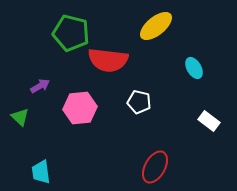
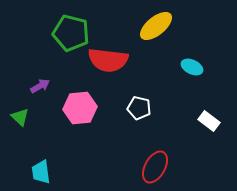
cyan ellipse: moved 2 px left, 1 px up; rotated 35 degrees counterclockwise
white pentagon: moved 6 px down
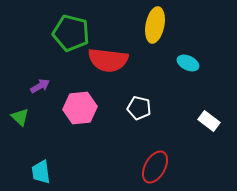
yellow ellipse: moved 1 px left, 1 px up; rotated 40 degrees counterclockwise
cyan ellipse: moved 4 px left, 4 px up
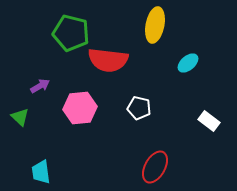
cyan ellipse: rotated 65 degrees counterclockwise
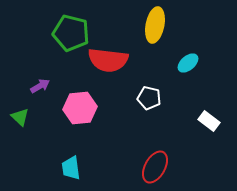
white pentagon: moved 10 px right, 10 px up
cyan trapezoid: moved 30 px right, 4 px up
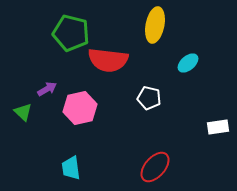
purple arrow: moved 7 px right, 3 px down
pink hexagon: rotated 8 degrees counterclockwise
green triangle: moved 3 px right, 5 px up
white rectangle: moved 9 px right, 6 px down; rotated 45 degrees counterclockwise
red ellipse: rotated 12 degrees clockwise
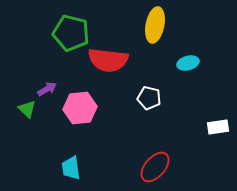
cyan ellipse: rotated 25 degrees clockwise
pink hexagon: rotated 8 degrees clockwise
green triangle: moved 4 px right, 3 px up
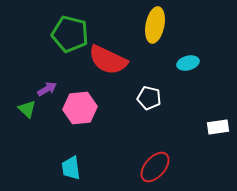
green pentagon: moved 1 px left, 1 px down
red semicircle: rotated 18 degrees clockwise
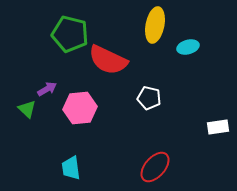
cyan ellipse: moved 16 px up
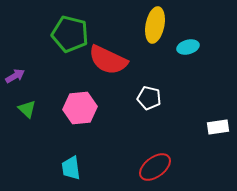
purple arrow: moved 32 px left, 13 px up
red ellipse: rotated 12 degrees clockwise
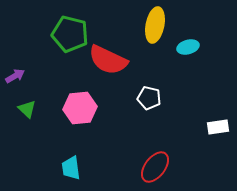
red ellipse: rotated 16 degrees counterclockwise
